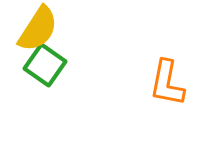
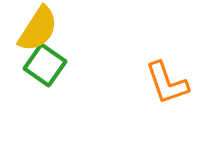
orange L-shape: rotated 30 degrees counterclockwise
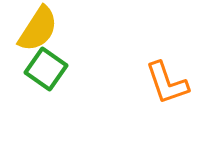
green square: moved 1 px right, 4 px down
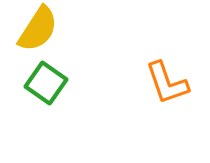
green square: moved 14 px down
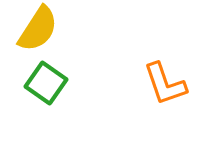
orange L-shape: moved 2 px left, 1 px down
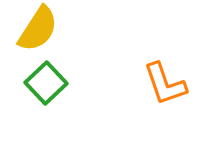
green square: rotated 12 degrees clockwise
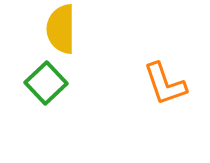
yellow semicircle: moved 23 px right; rotated 147 degrees clockwise
